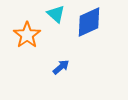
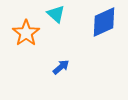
blue diamond: moved 15 px right
orange star: moved 1 px left, 2 px up
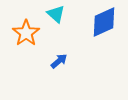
blue arrow: moved 2 px left, 6 px up
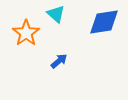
blue diamond: rotated 16 degrees clockwise
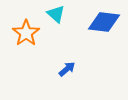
blue diamond: rotated 16 degrees clockwise
blue arrow: moved 8 px right, 8 px down
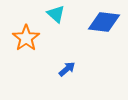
orange star: moved 5 px down
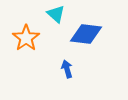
blue diamond: moved 18 px left, 12 px down
blue arrow: rotated 66 degrees counterclockwise
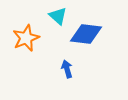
cyan triangle: moved 2 px right, 2 px down
orange star: rotated 12 degrees clockwise
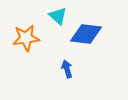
orange star: rotated 16 degrees clockwise
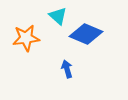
blue diamond: rotated 16 degrees clockwise
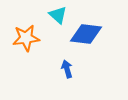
cyan triangle: moved 1 px up
blue diamond: rotated 16 degrees counterclockwise
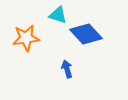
cyan triangle: rotated 24 degrees counterclockwise
blue diamond: rotated 40 degrees clockwise
